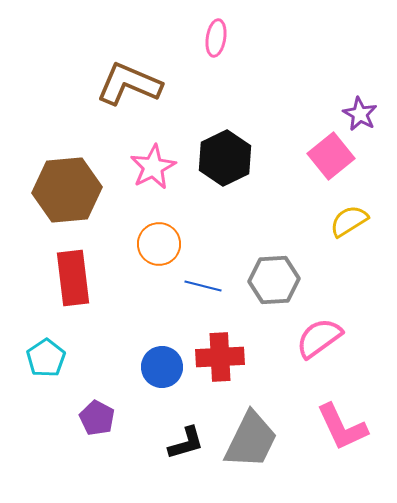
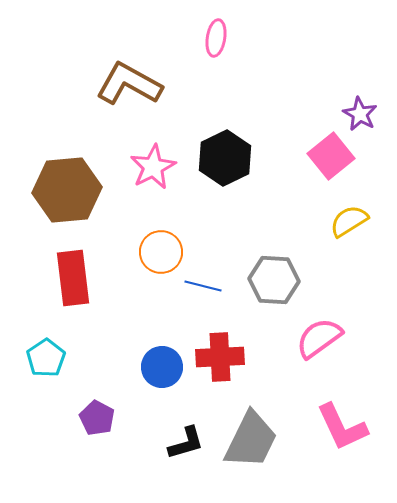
brown L-shape: rotated 6 degrees clockwise
orange circle: moved 2 px right, 8 px down
gray hexagon: rotated 6 degrees clockwise
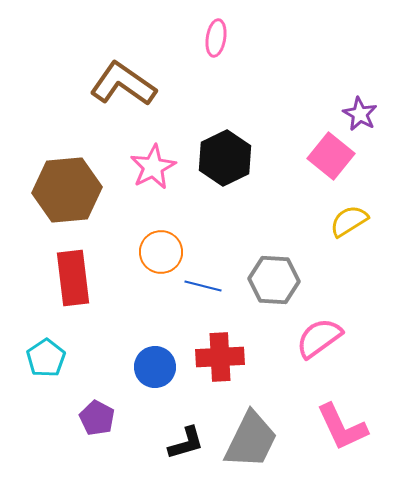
brown L-shape: moved 6 px left; rotated 6 degrees clockwise
pink square: rotated 12 degrees counterclockwise
blue circle: moved 7 px left
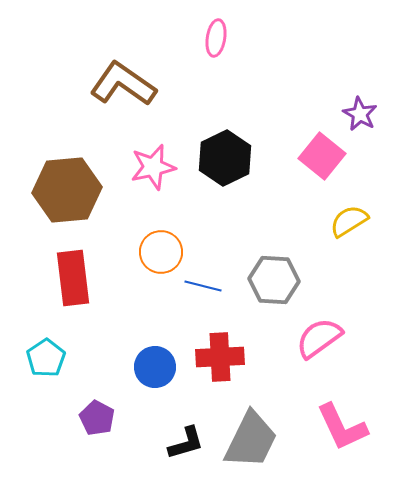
pink square: moved 9 px left
pink star: rotated 15 degrees clockwise
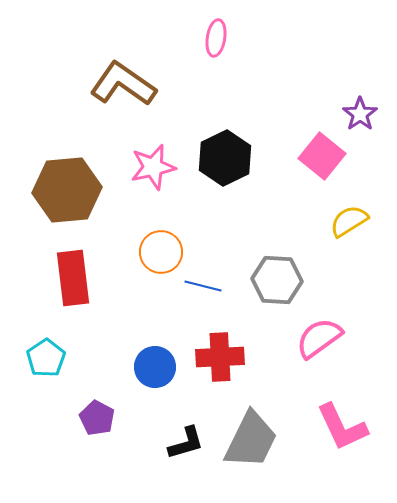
purple star: rotated 8 degrees clockwise
gray hexagon: moved 3 px right
